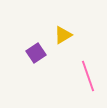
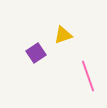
yellow triangle: rotated 12 degrees clockwise
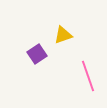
purple square: moved 1 px right, 1 px down
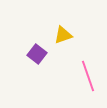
purple square: rotated 18 degrees counterclockwise
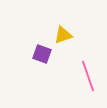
purple square: moved 5 px right; rotated 18 degrees counterclockwise
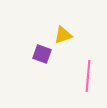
pink line: rotated 24 degrees clockwise
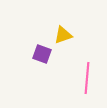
pink line: moved 1 px left, 2 px down
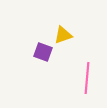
purple square: moved 1 px right, 2 px up
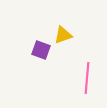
purple square: moved 2 px left, 2 px up
